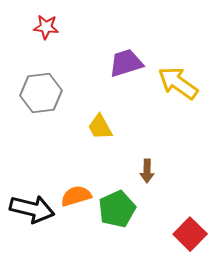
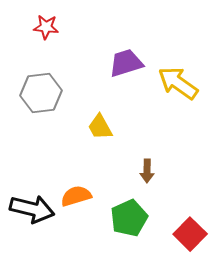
green pentagon: moved 12 px right, 9 px down
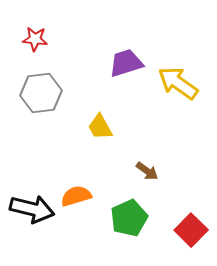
red star: moved 11 px left, 12 px down
brown arrow: rotated 55 degrees counterclockwise
red square: moved 1 px right, 4 px up
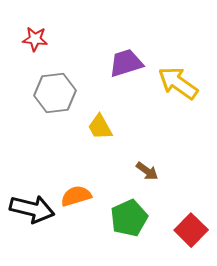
gray hexagon: moved 14 px right
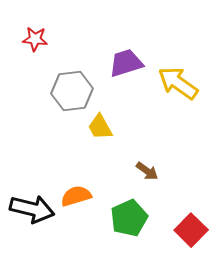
gray hexagon: moved 17 px right, 2 px up
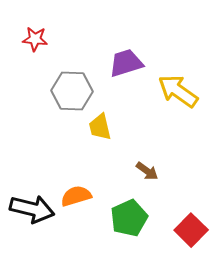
yellow arrow: moved 8 px down
gray hexagon: rotated 9 degrees clockwise
yellow trapezoid: rotated 16 degrees clockwise
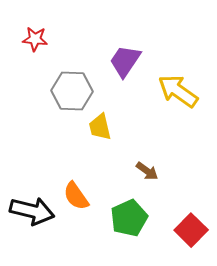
purple trapezoid: moved 1 px left, 2 px up; rotated 39 degrees counterclockwise
orange semicircle: rotated 108 degrees counterclockwise
black arrow: moved 2 px down
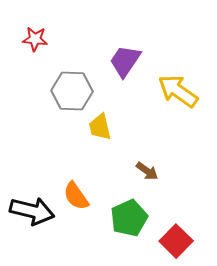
red square: moved 15 px left, 11 px down
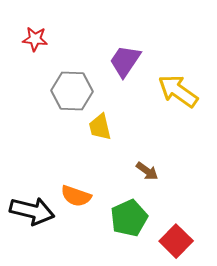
orange semicircle: rotated 36 degrees counterclockwise
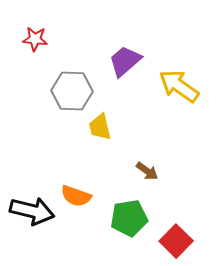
purple trapezoid: rotated 15 degrees clockwise
yellow arrow: moved 1 px right, 5 px up
green pentagon: rotated 15 degrees clockwise
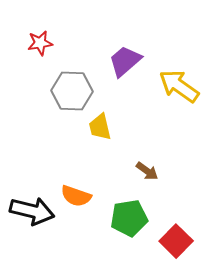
red star: moved 5 px right, 4 px down; rotated 15 degrees counterclockwise
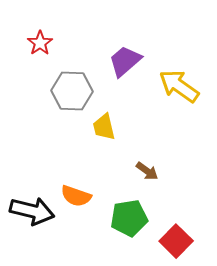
red star: rotated 25 degrees counterclockwise
yellow trapezoid: moved 4 px right
